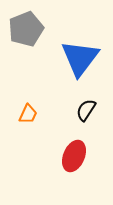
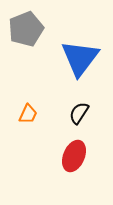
black semicircle: moved 7 px left, 3 px down
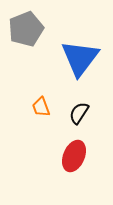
orange trapezoid: moved 13 px right, 7 px up; rotated 135 degrees clockwise
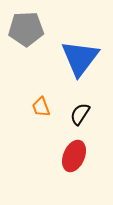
gray pentagon: rotated 20 degrees clockwise
black semicircle: moved 1 px right, 1 px down
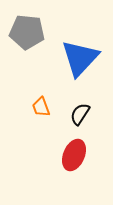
gray pentagon: moved 1 px right, 3 px down; rotated 8 degrees clockwise
blue triangle: rotated 6 degrees clockwise
red ellipse: moved 1 px up
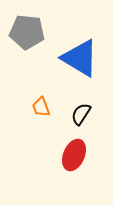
blue triangle: rotated 42 degrees counterclockwise
black semicircle: moved 1 px right
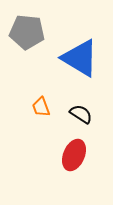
black semicircle: rotated 90 degrees clockwise
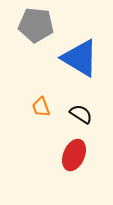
gray pentagon: moved 9 px right, 7 px up
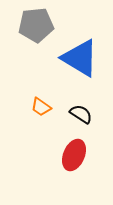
gray pentagon: rotated 12 degrees counterclockwise
orange trapezoid: rotated 35 degrees counterclockwise
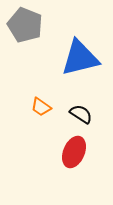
gray pentagon: moved 11 px left; rotated 28 degrees clockwise
blue triangle: rotated 45 degrees counterclockwise
red ellipse: moved 3 px up
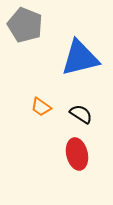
red ellipse: moved 3 px right, 2 px down; rotated 36 degrees counterclockwise
